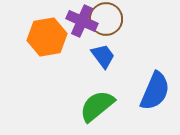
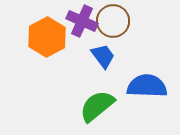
brown circle: moved 7 px right, 2 px down
orange hexagon: rotated 18 degrees counterclockwise
blue semicircle: moved 8 px left, 5 px up; rotated 111 degrees counterclockwise
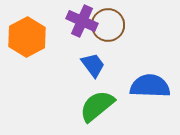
brown circle: moved 5 px left, 4 px down
orange hexagon: moved 20 px left
blue trapezoid: moved 10 px left, 9 px down
blue semicircle: moved 3 px right
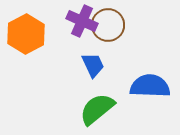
orange hexagon: moved 1 px left, 3 px up
blue trapezoid: rotated 12 degrees clockwise
green semicircle: moved 3 px down
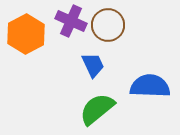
purple cross: moved 11 px left
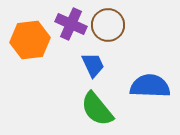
purple cross: moved 3 px down
orange hexagon: moved 4 px right, 6 px down; rotated 21 degrees clockwise
green semicircle: rotated 90 degrees counterclockwise
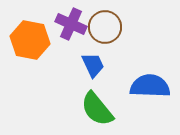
brown circle: moved 3 px left, 2 px down
orange hexagon: rotated 18 degrees clockwise
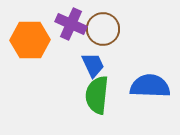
brown circle: moved 2 px left, 2 px down
orange hexagon: rotated 12 degrees counterclockwise
green semicircle: moved 14 px up; rotated 45 degrees clockwise
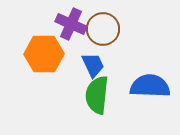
orange hexagon: moved 14 px right, 14 px down
